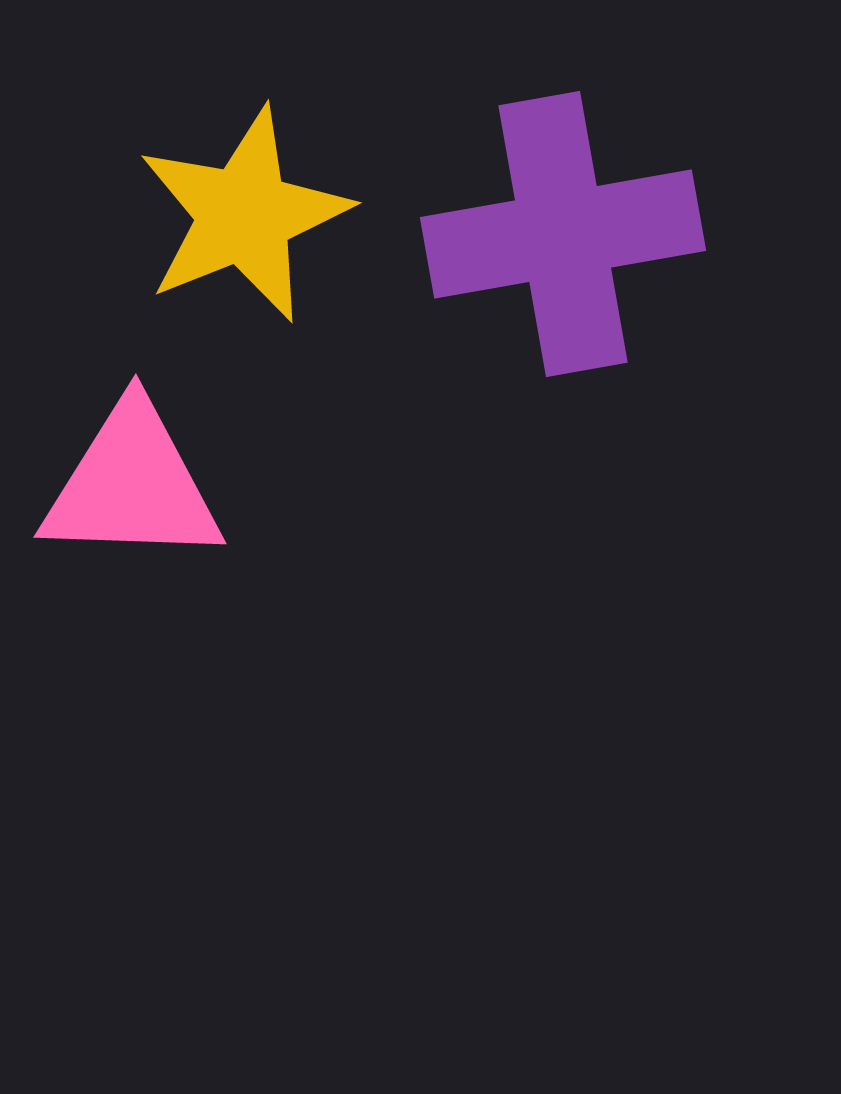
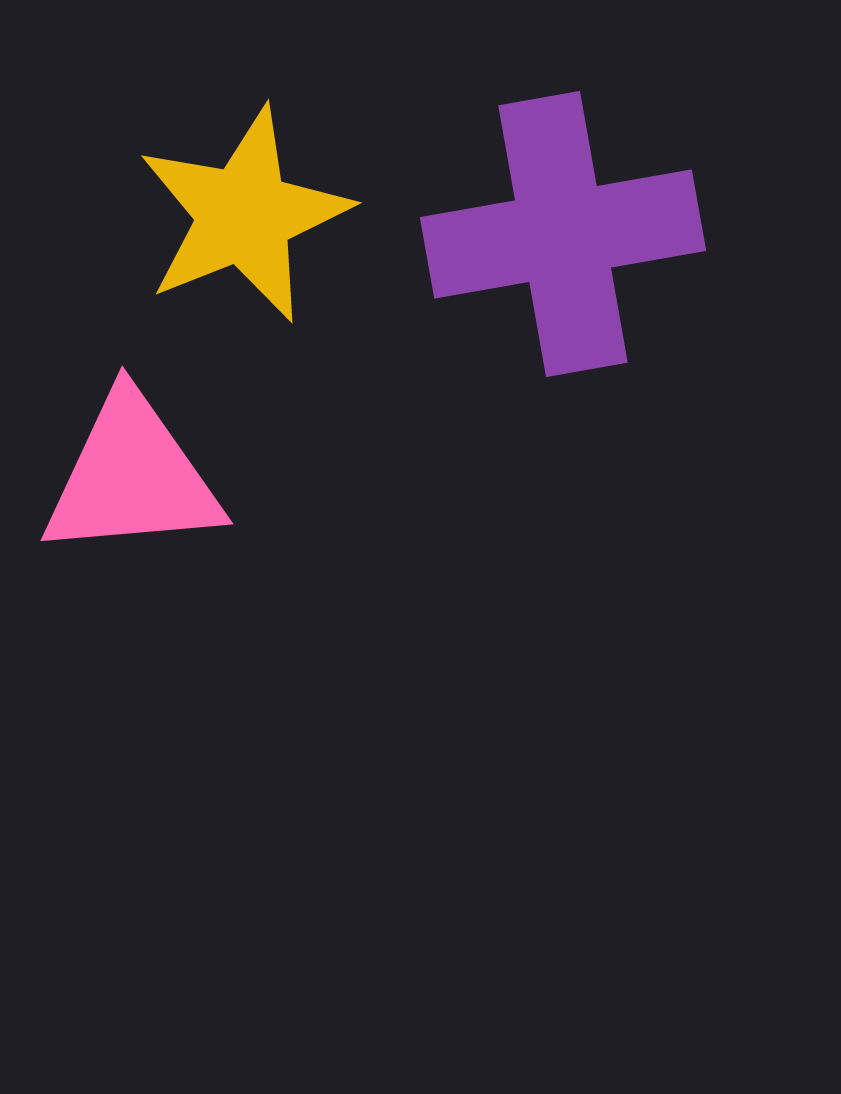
pink triangle: moved 8 px up; rotated 7 degrees counterclockwise
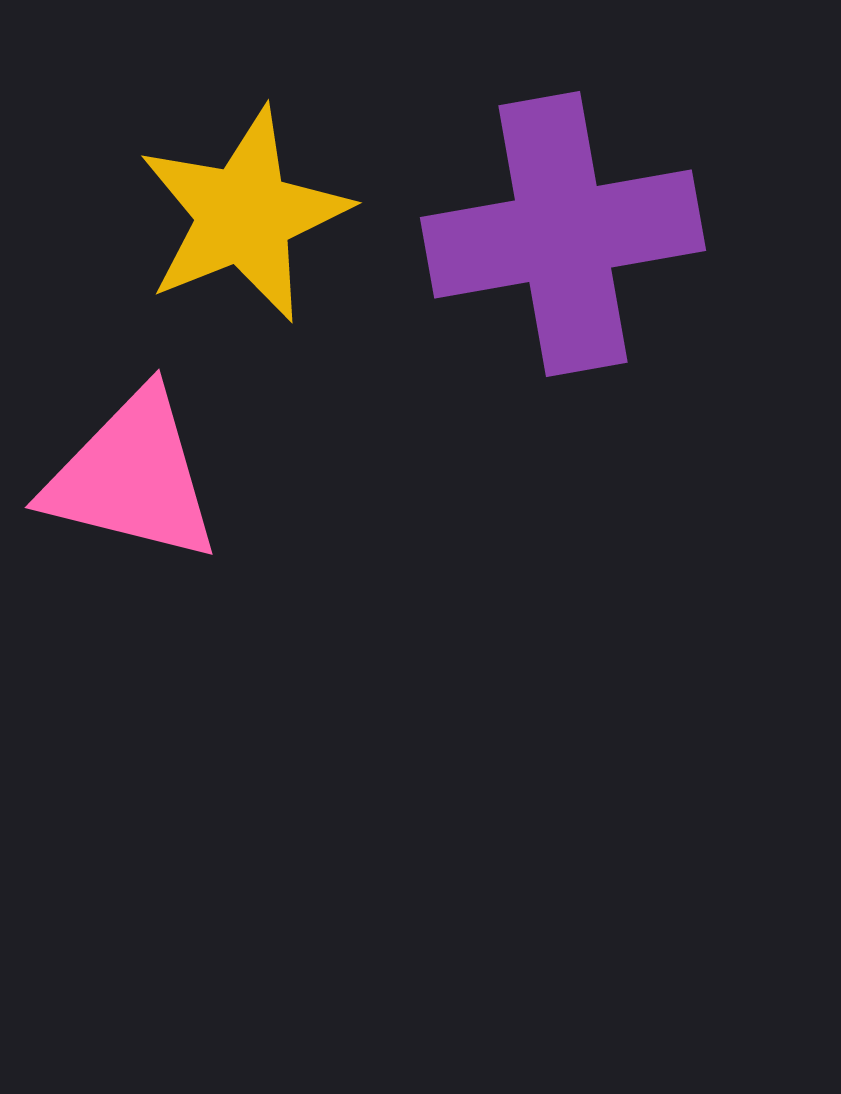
pink triangle: rotated 19 degrees clockwise
